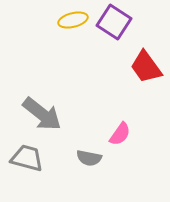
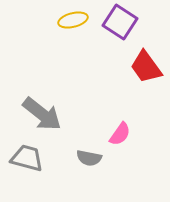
purple square: moved 6 px right
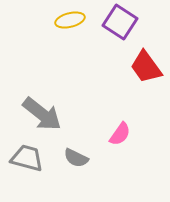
yellow ellipse: moved 3 px left
gray semicircle: moved 13 px left; rotated 15 degrees clockwise
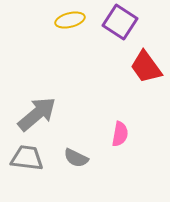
gray arrow: moved 5 px left; rotated 78 degrees counterclockwise
pink semicircle: rotated 25 degrees counterclockwise
gray trapezoid: rotated 8 degrees counterclockwise
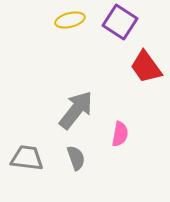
gray arrow: moved 39 px right, 4 px up; rotated 12 degrees counterclockwise
gray semicircle: rotated 135 degrees counterclockwise
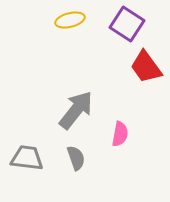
purple square: moved 7 px right, 2 px down
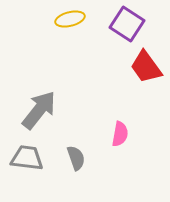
yellow ellipse: moved 1 px up
gray arrow: moved 37 px left
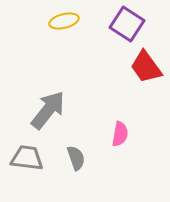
yellow ellipse: moved 6 px left, 2 px down
gray arrow: moved 9 px right
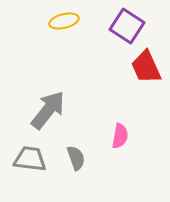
purple square: moved 2 px down
red trapezoid: rotated 12 degrees clockwise
pink semicircle: moved 2 px down
gray trapezoid: moved 3 px right, 1 px down
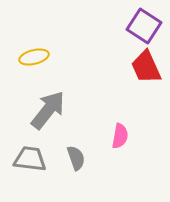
yellow ellipse: moved 30 px left, 36 px down
purple square: moved 17 px right
